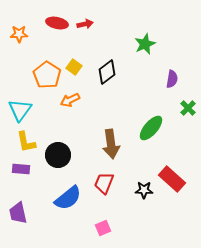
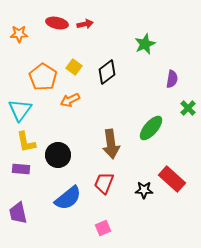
orange pentagon: moved 4 px left, 2 px down
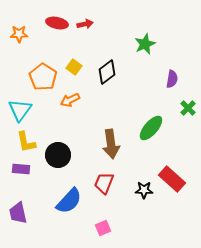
blue semicircle: moved 1 px right, 3 px down; rotated 8 degrees counterclockwise
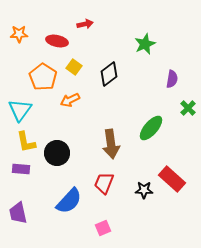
red ellipse: moved 18 px down
black diamond: moved 2 px right, 2 px down
black circle: moved 1 px left, 2 px up
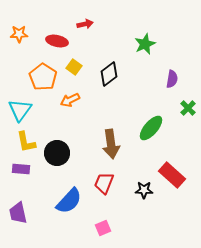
red rectangle: moved 4 px up
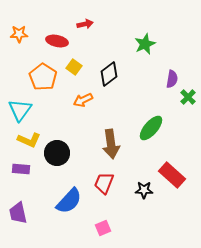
orange arrow: moved 13 px right
green cross: moved 11 px up
yellow L-shape: moved 3 px right, 2 px up; rotated 55 degrees counterclockwise
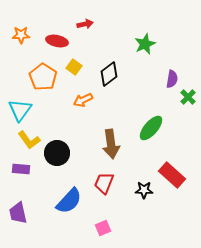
orange star: moved 2 px right, 1 px down
yellow L-shape: rotated 30 degrees clockwise
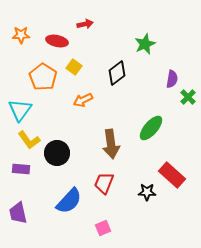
black diamond: moved 8 px right, 1 px up
black star: moved 3 px right, 2 px down
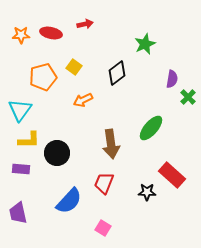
red ellipse: moved 6 px left, 8 px up
orange pentagon: rotated 24 degrees clockwise
yellow L-shape: rotated 55 degrees counterclockwise
pink square: rotated 35 degrees counterclockwise
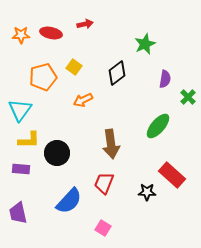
purple semicircle: moved 7 px left
green ellipse: moved 7 px right, 2 px up
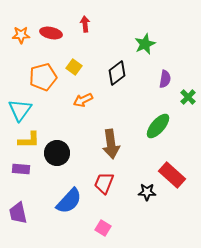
red arrow: rotated 84 degrees counterclockwise
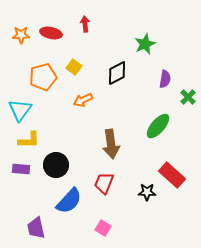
black diamond: rotated 10 degrees clockwise
black circle: moved 1 px left, 12 px down
purple trapezoid: moved 18 px right, 15 px down
